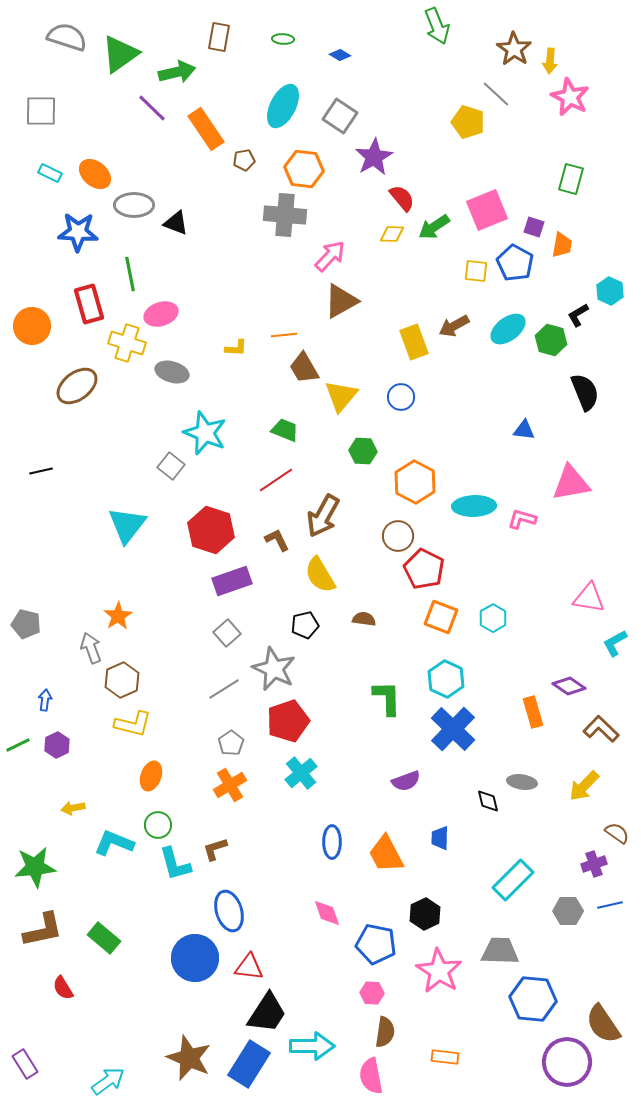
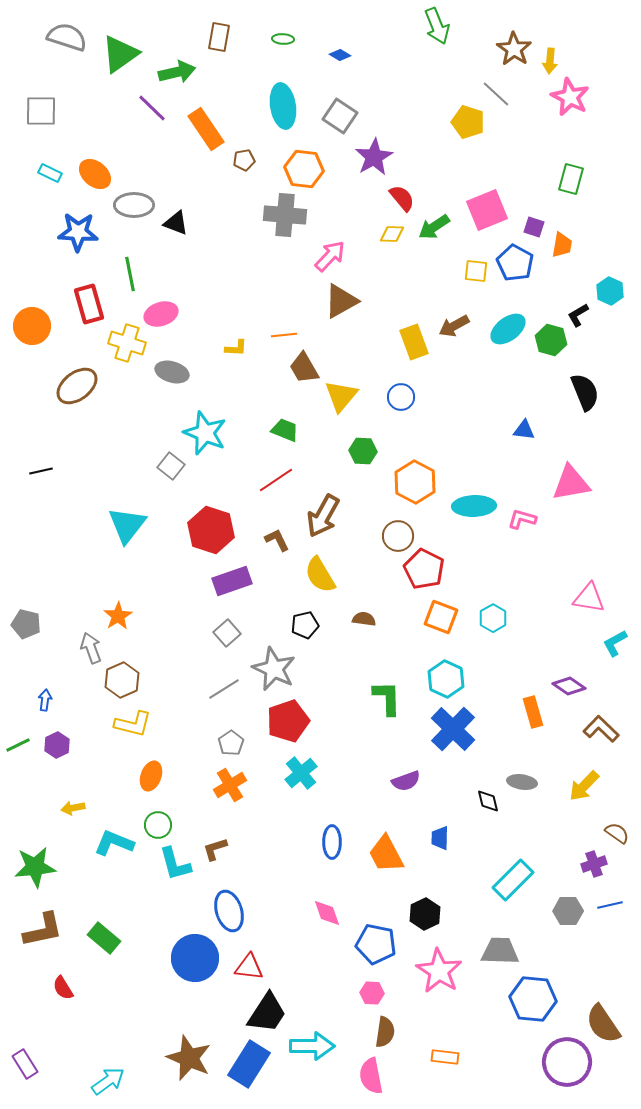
cyan ellipse at (283, 106): rotated 36 degrees counterclockwise
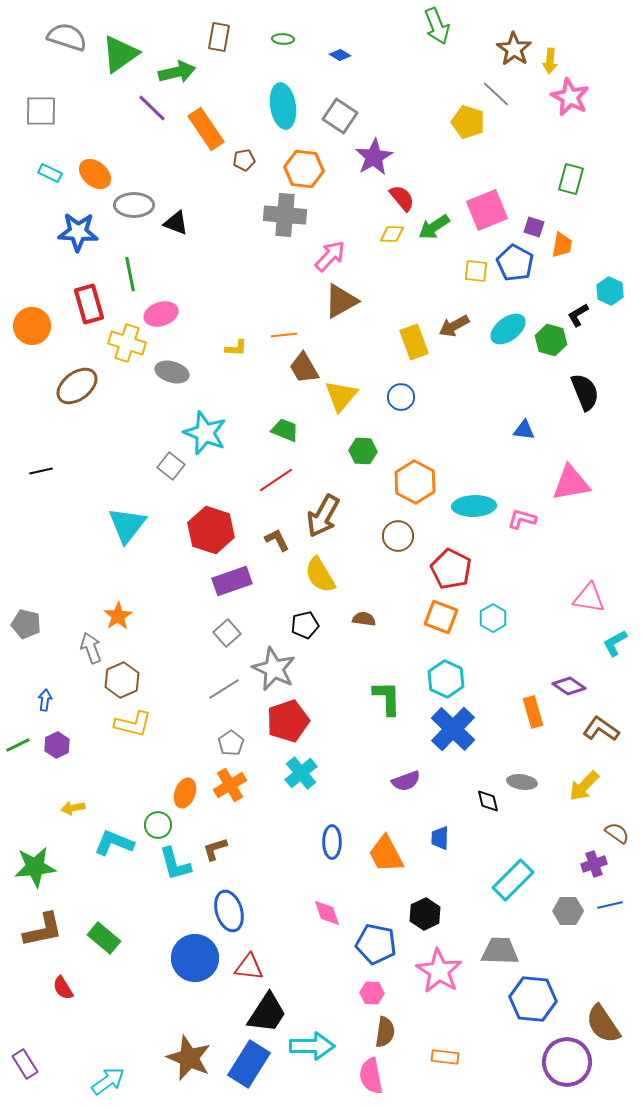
red pentagon at (424, 569): moved 27 px right
brown L-shape at (601, 729): rotated 9 degrees counterclockwise
orange ellipse at (151, 776): moved 34 px right, 17 px down
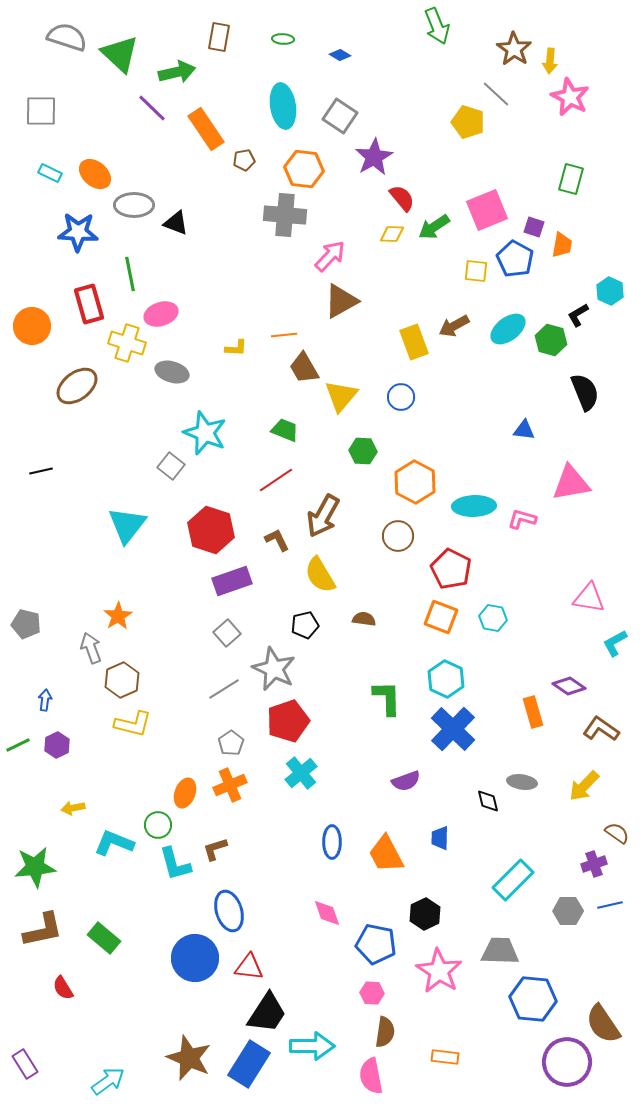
green triangle at (120, 54): rotated 42 degrees counterclockwise
blue pentagon at (515, 263): moved 4 px up
cyan hexagon at (493, 618): rotated 20 degrees counterclockwise
orange cross at (230, 785): rotated 8 degrees clockwise
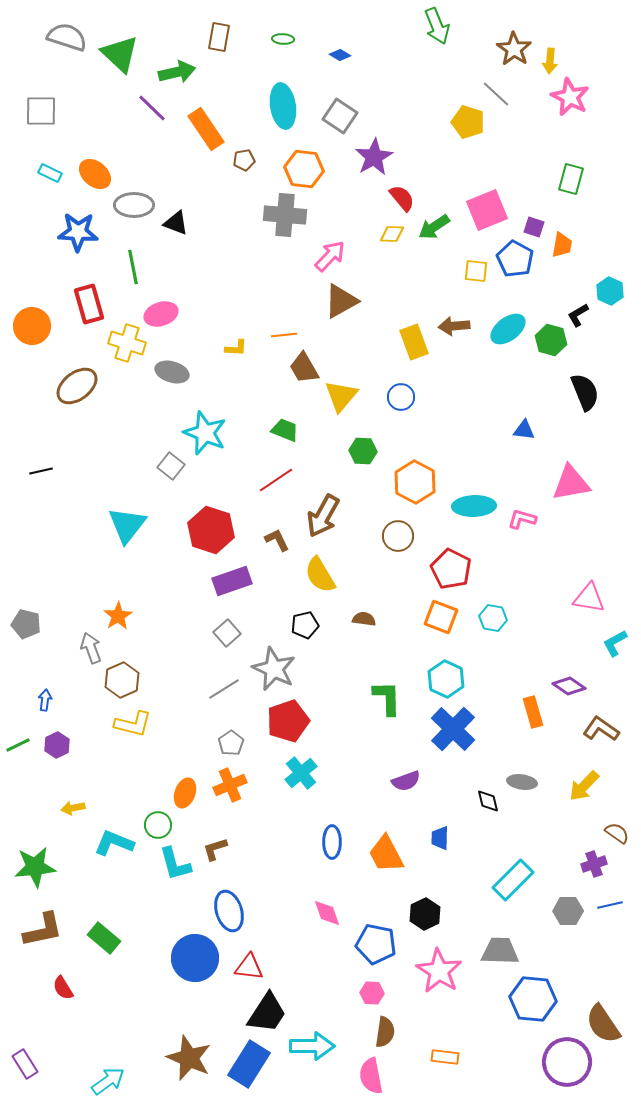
green line at (130, 274): moved 3 px right, 7 px up
brown arrow at (454, 326): rotated 24 degrees clockwise
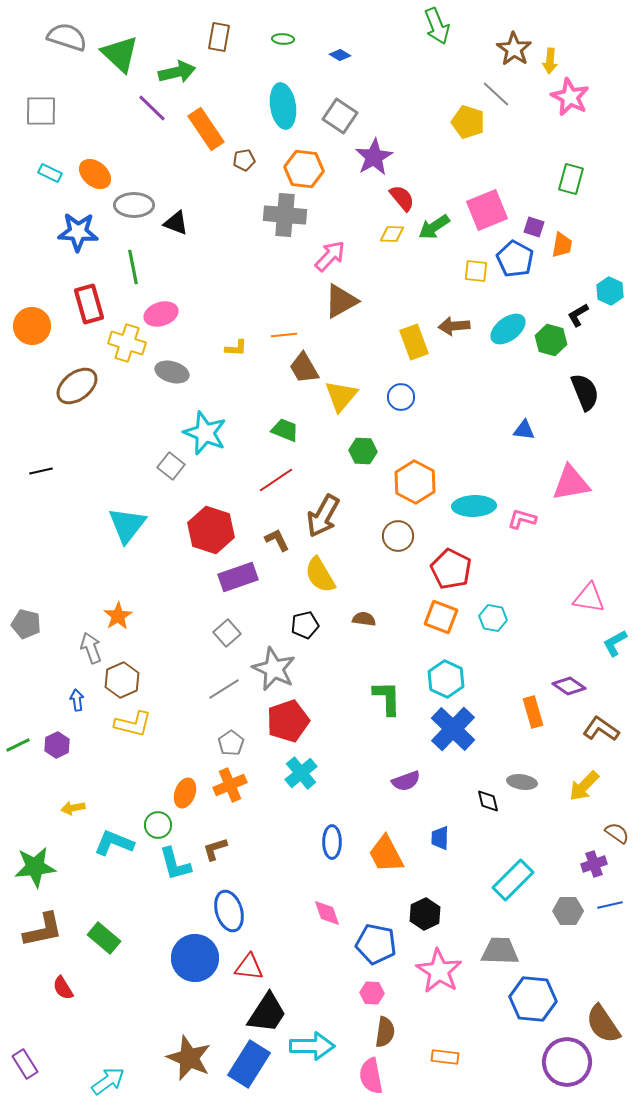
purple rectangle at (232, 581): moved 6 px right, 4 px up
blue arrow at (45, 700): moved 32 px right; rotated 15 degrees counterclockwise
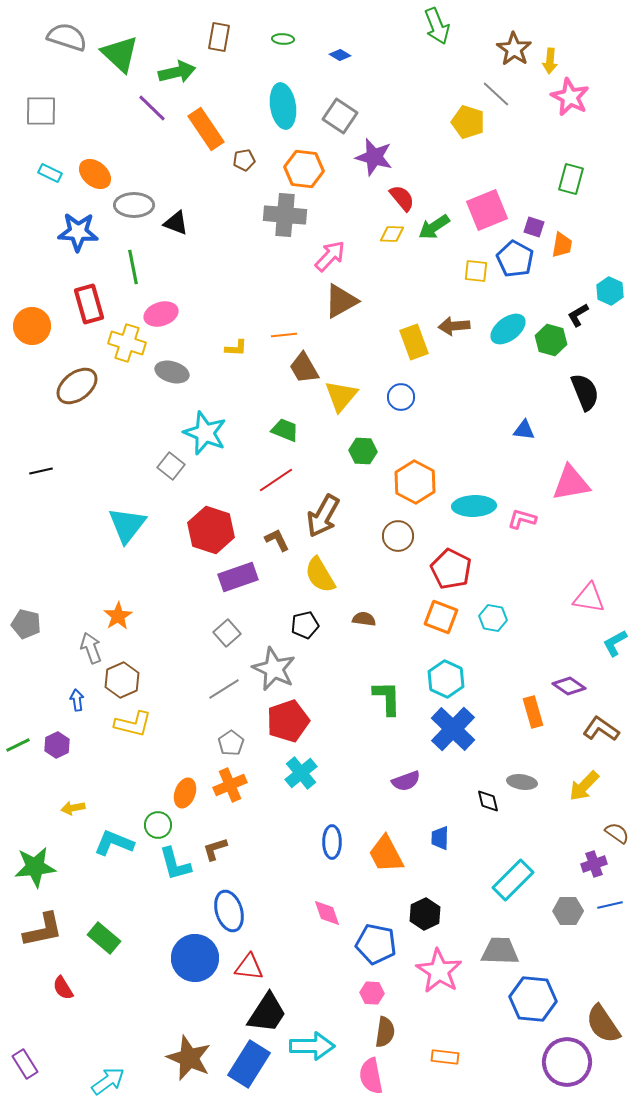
purple star at (374, 157): rotated 27 degrees counterclockwise
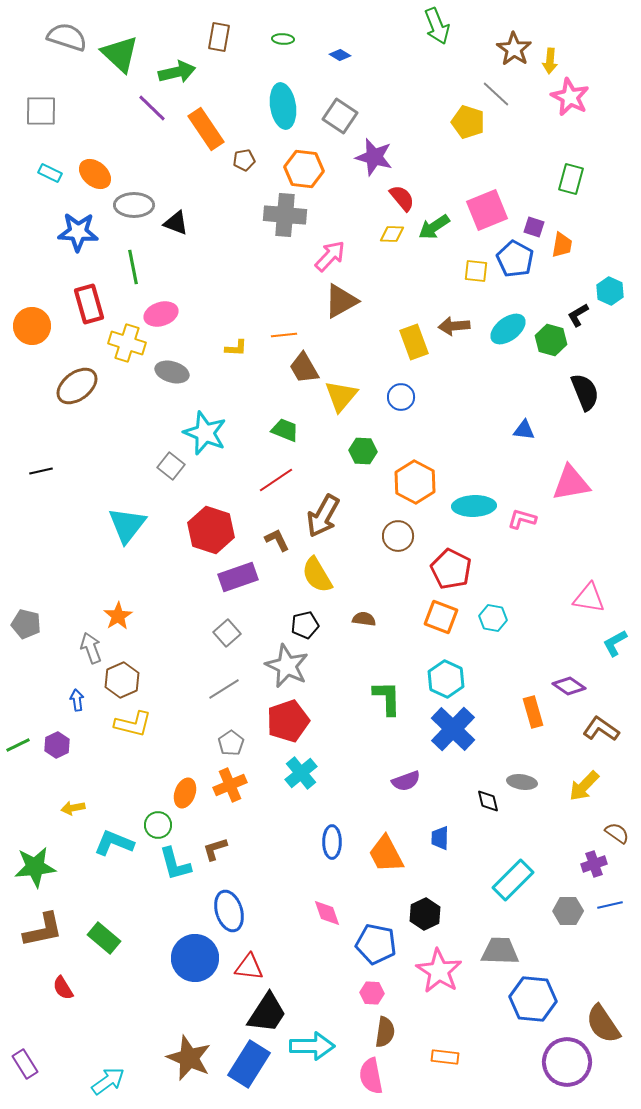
yellow semicircle at (320, 575): moved 3 px left
gray star at (274, 669): moved 13 px right, 3 px up
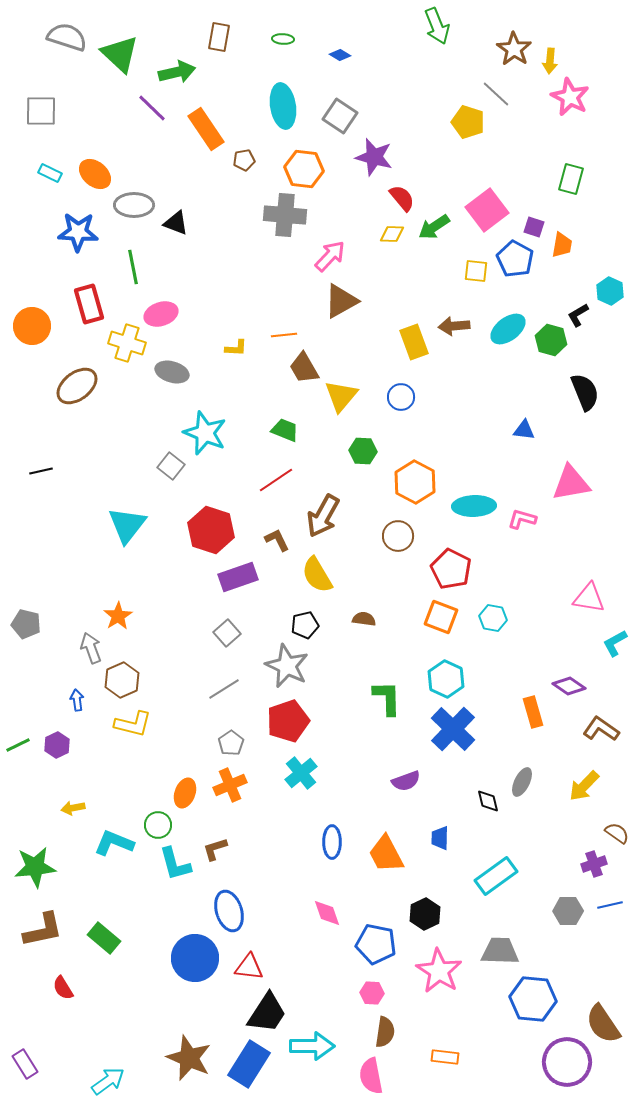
pink square at (487, 210): rotated 15 degrees counterclockwise
gray ellipse at (522, 782): rotated 72 degrees counterclockwise
cyan rectangle at (513, 880): moved 17 px left, 4 px up; rotated 9 degrees clockwise
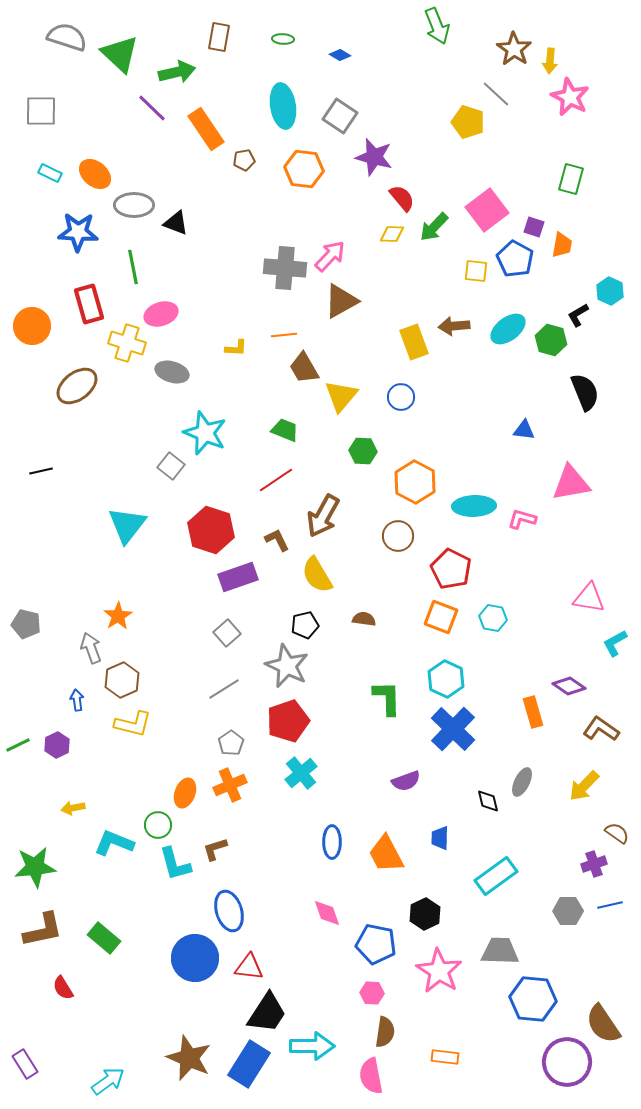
gray cross at (285, 215): moved 53 px down
green arrow at (434, 227): rotated 12 degrees counterclockwise
